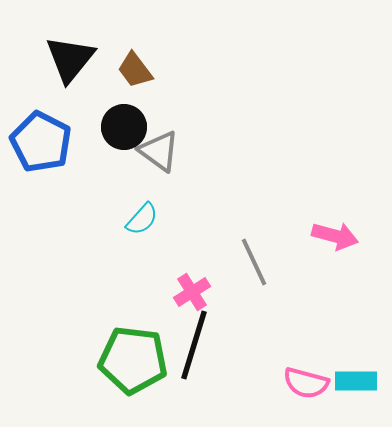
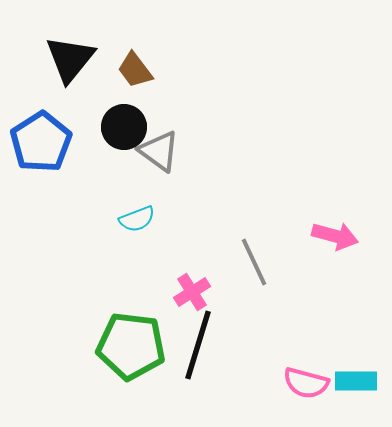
blue pentagon: rotated 12 degrees clockwise
cyan semicircle: moved 5 px left; rotated 27 degrees clockwise
black line: moved 4 px right
green pentagon: moved 2 px left, 14 px up
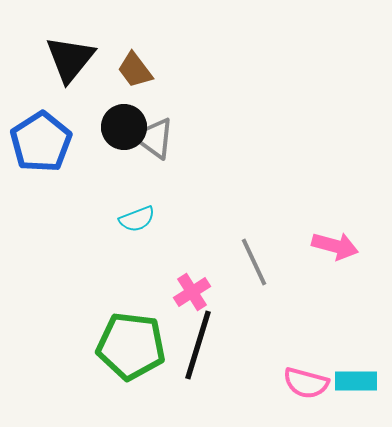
gray triangle: moved 5 px left, 13 px up
pink arrow: moved 10 px down
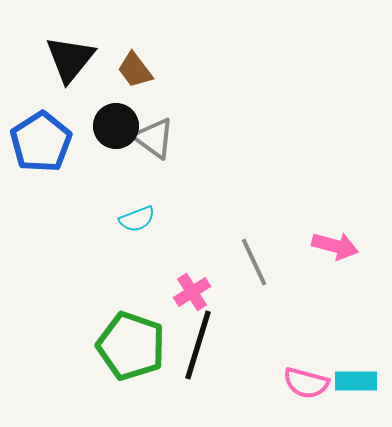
black circle: moved 8 px left, 1 px up
green pentagon: rotated 12 degrees clockwise
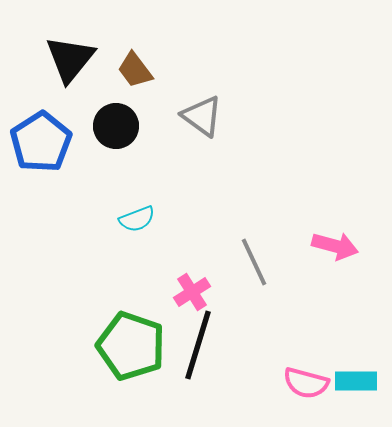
gray triangle: moved 48 px right, 22 px up
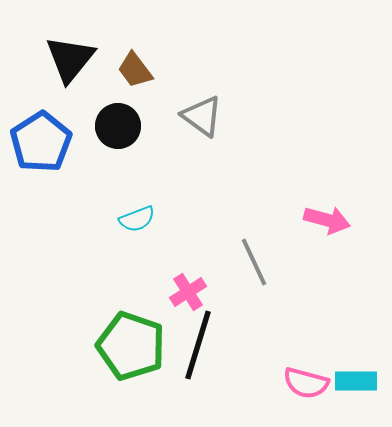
black circle: moved 2 px right
pink arrow: moved 8 px left, 26 px up
pink cross: moved 4 px left
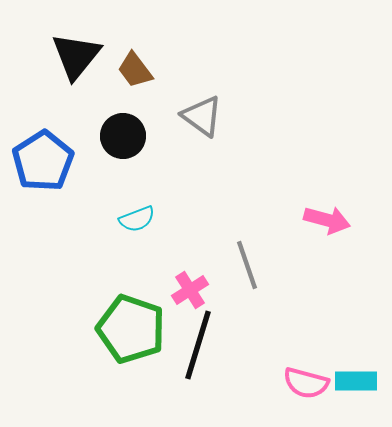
black triangle: moved 6 px right, 3 px up
black circle: moved 5 px right, 10 px down
blue pentagon: moved 2 px right, 19 px down
gray line: moved 7 px left, 3 px down; rotated 6 degrees clockwise
pink cross: moved 2 px right, 2 px up
green pentagon: moved 17 px up
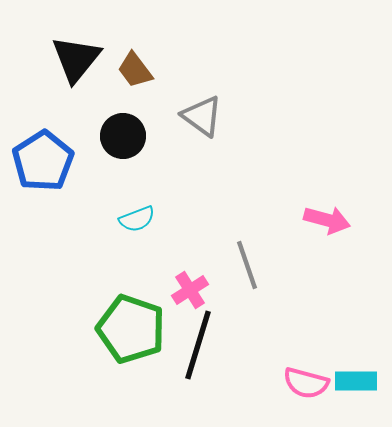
black triangle: moved 3 px down
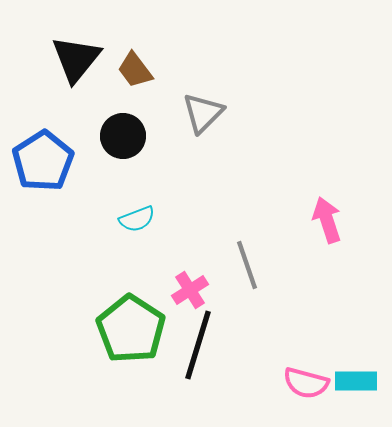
gray triangle: moved 1 px right, 3 px up; rotated 39 degrees clockwise
pink arrow: rotated 123 degrees counterclockwise
green pentagon: rotated 14 degrees clockwise
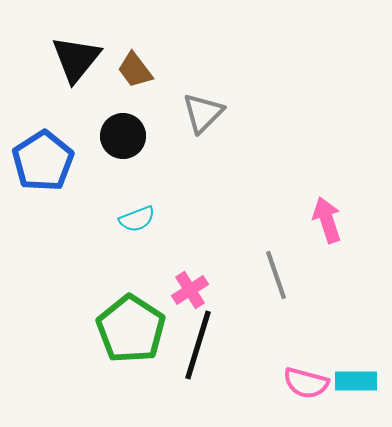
gray line: moved 29 px right, 10 px down
